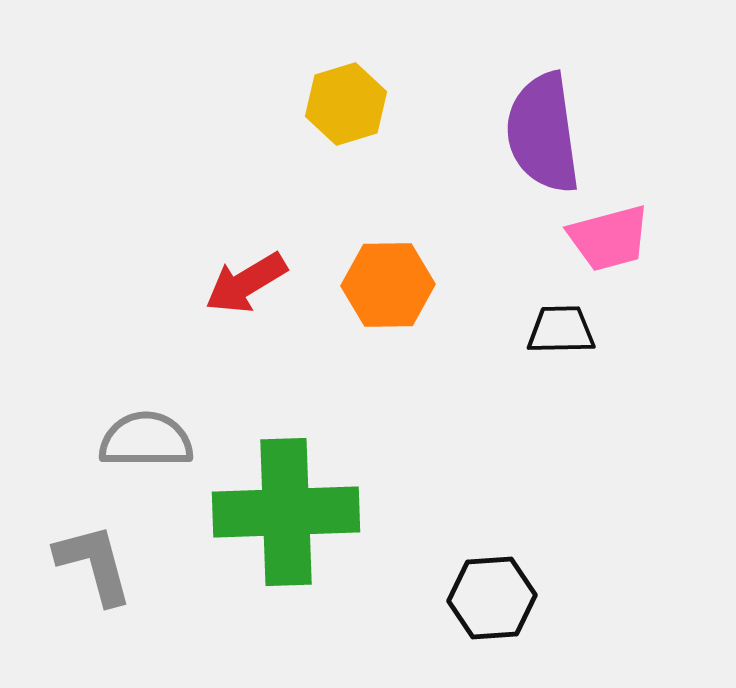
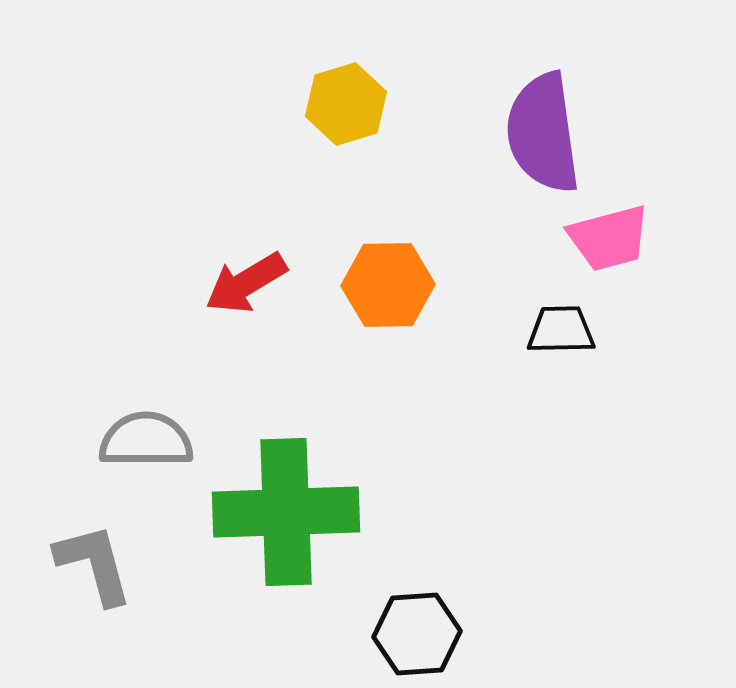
black hexagon: moved 75 px left, 36 px down
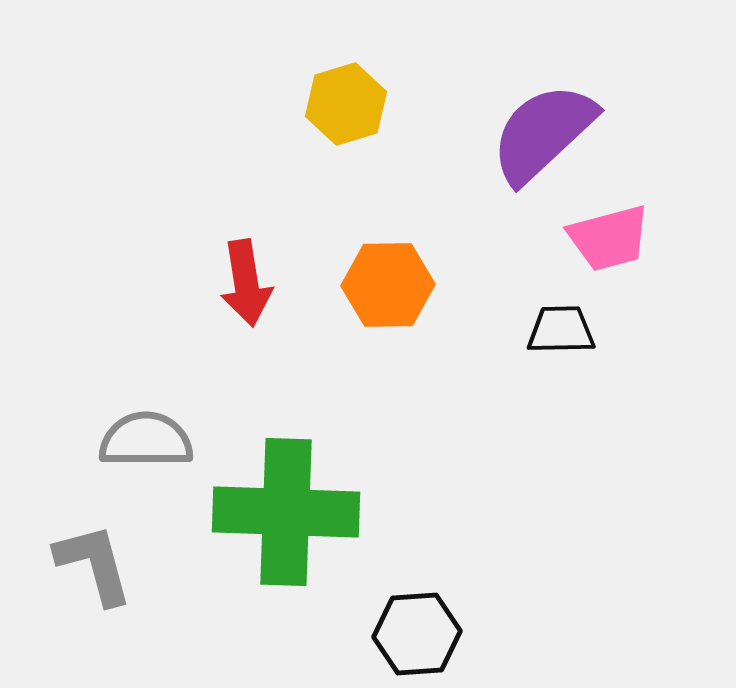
purple semicircle: rotated 55 degrees clockwise
red arrow: rotated 68 degrees counterclockwise
green cross: rotated 4 degrees clockwise
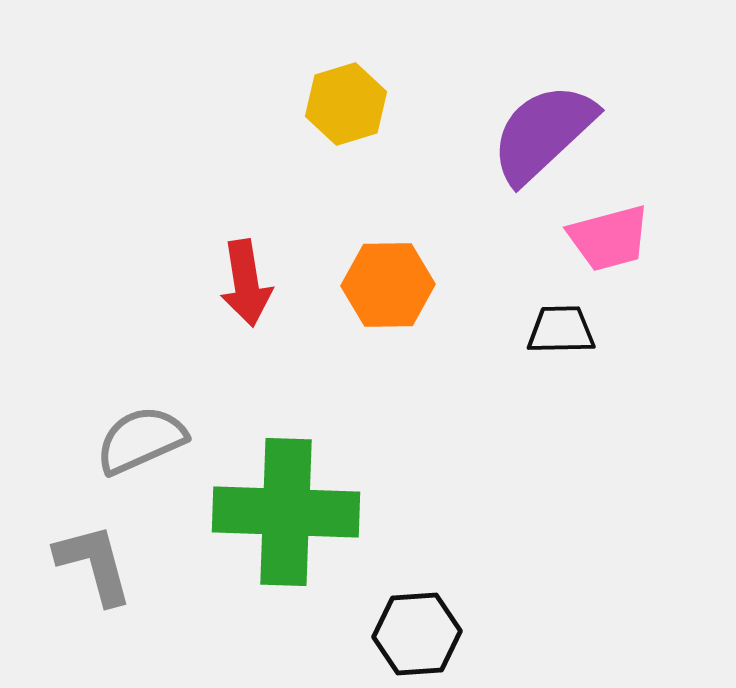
gray semicircle: moved 5 px left; rotated 24 degrees counterclockwise
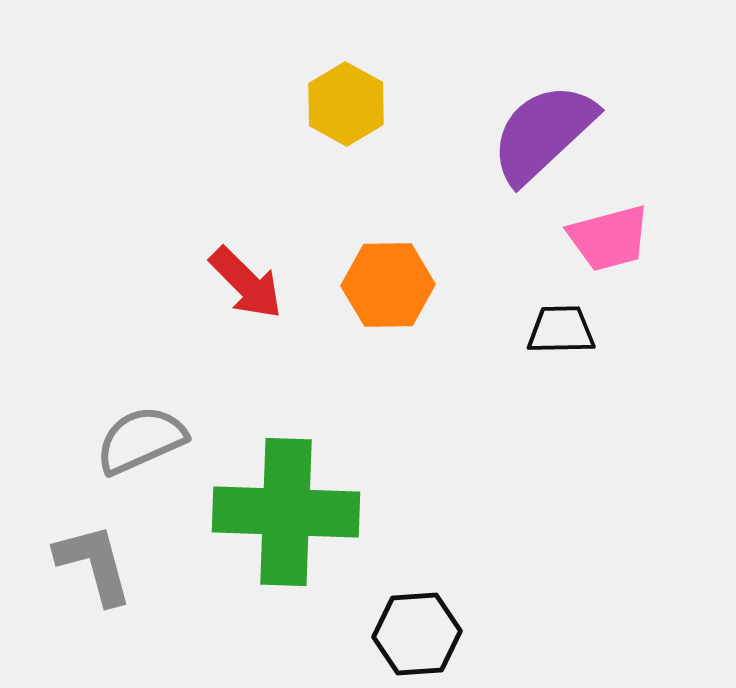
yellow hexagon: rotated 14 degrees counterclockwise
red arrow: rotated 36 degrees counterclockwise
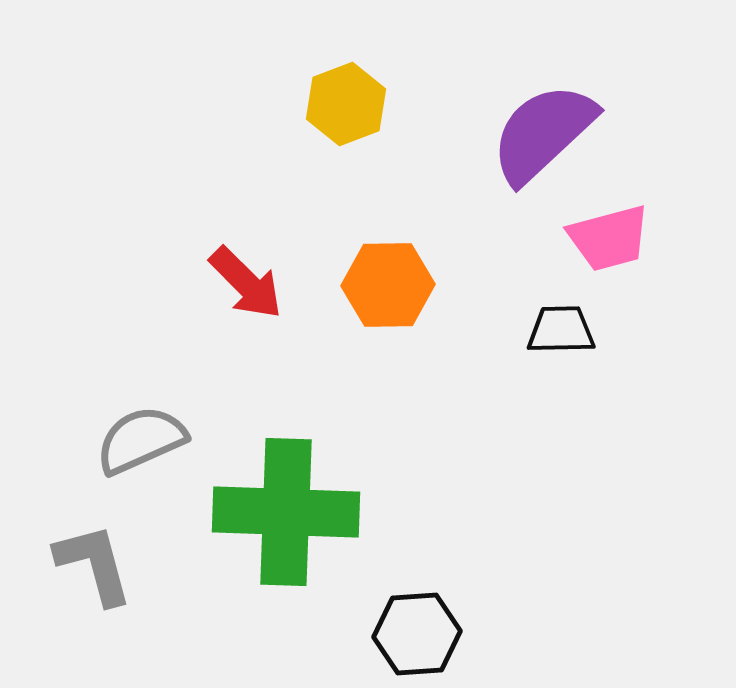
yellow hexagon: rotated 10 degrees clockwise
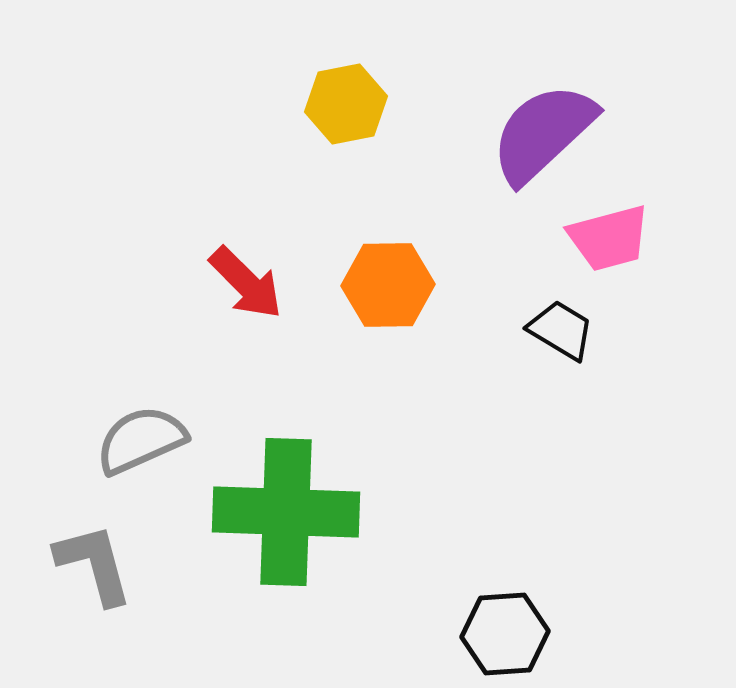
yellow hexagon: rotated 10 degrees clockwise
black trapezoid: rotated 32 degrees clockwise
black hexagon: moved 88 px right
